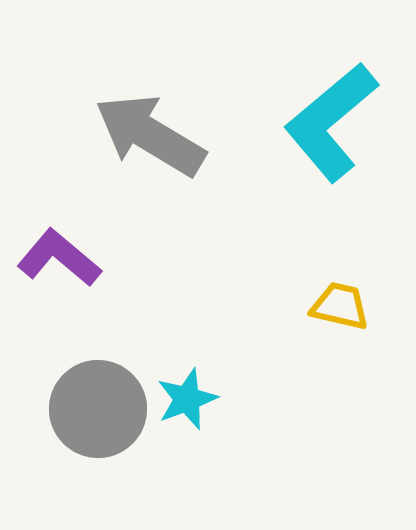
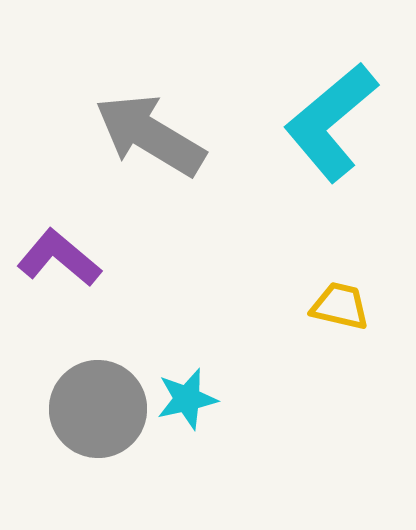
cyan star: rotated 8 degrees clockwise
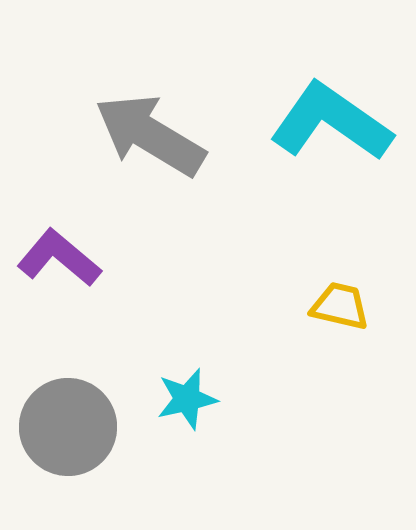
cyan L-shape: rotated 75 degrees clockwise
gray circle: moved 30 px left, 18 px down
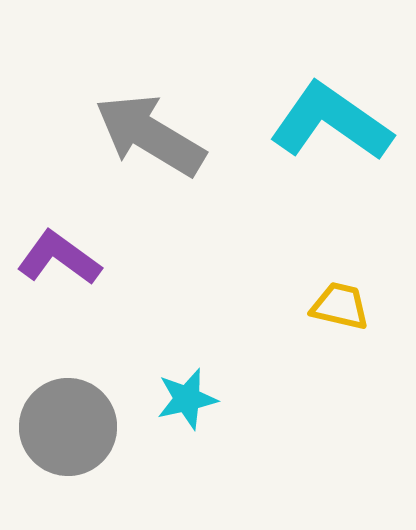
purple L-shape: rotated 4 degrees counterclockwise
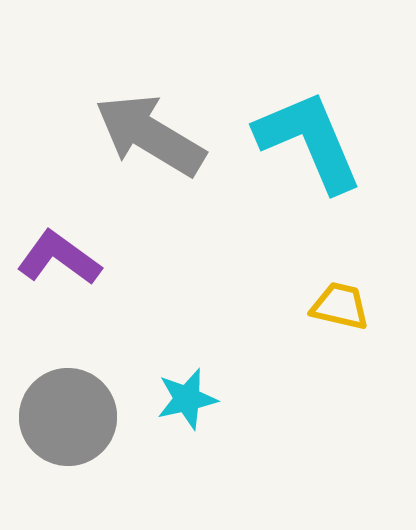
cyan L-shape: moved 22 px left, 19 px down; rotated 32 degrees clockwise
gray circle: moved 10 px up
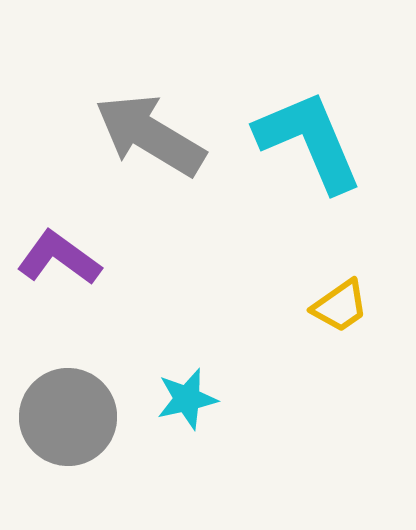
yellow trapezoid: rotated 132 degrees clockwise
